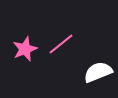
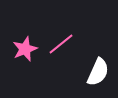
white semicircle: rotated 136 degrees clockwise
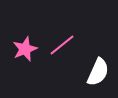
pink line: moved 1 px right, 1 px down
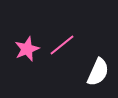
pink star: moved 2 px right
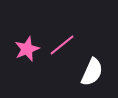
white semicircle: moved 6 px left
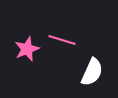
pink line: moved 5 px up; rotated 56 degrees clockwise
